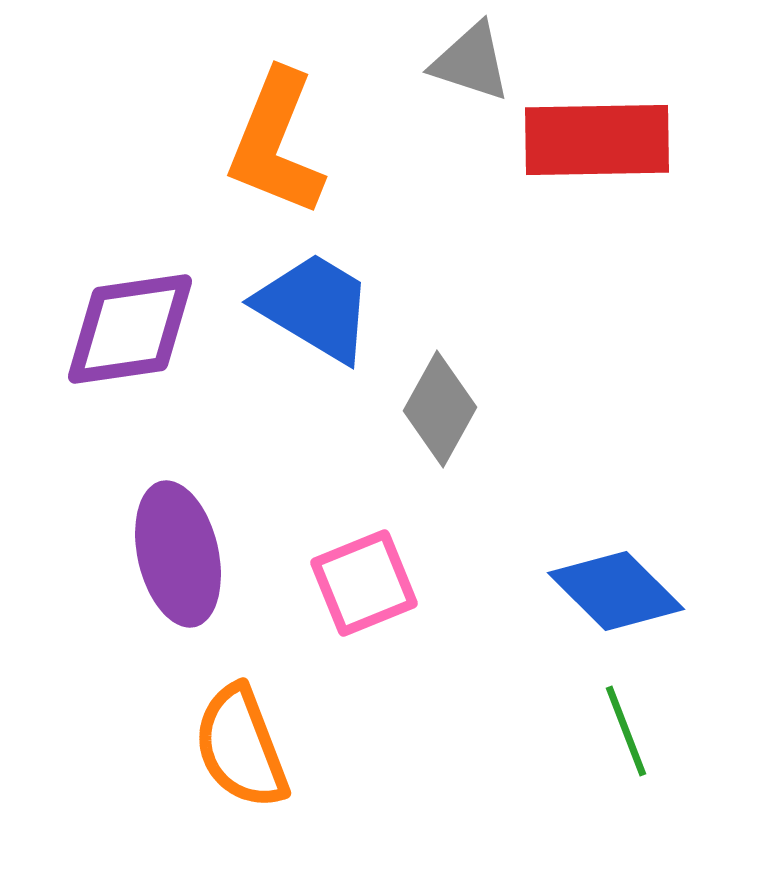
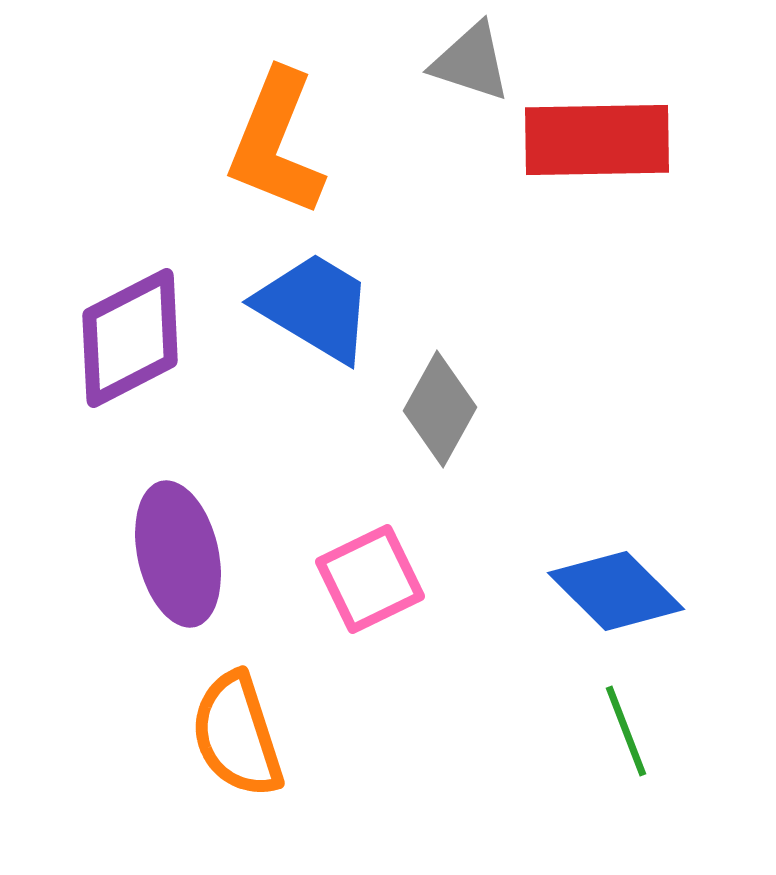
purple diamond: moved 9 px down; rotated 19 degrees counterclockwise
pink square: moved 6 px right, 4 px up; rotated 4 degrees counterclockwise
orange semicircle: moved 4 px left, 12 px up; rotated 3 degrees clockwise
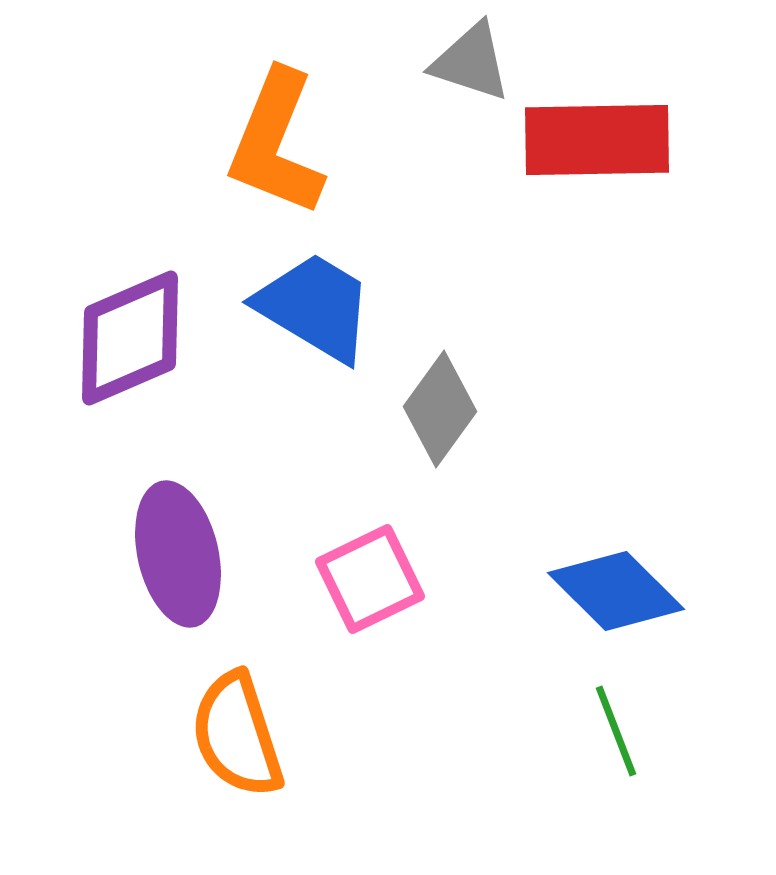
purple diamond: rotated 4 degrees clockwise
gray diamond: rotated 7 degrees clockwise
green line: moved 10 px left
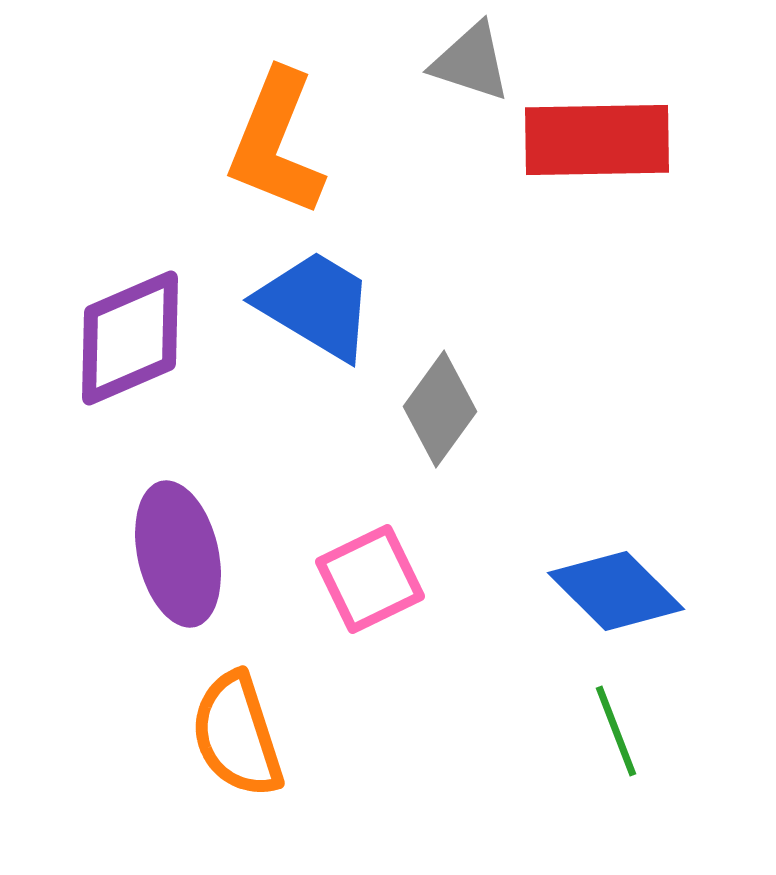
blue trapezoid: moved 1 px right, 2 px up
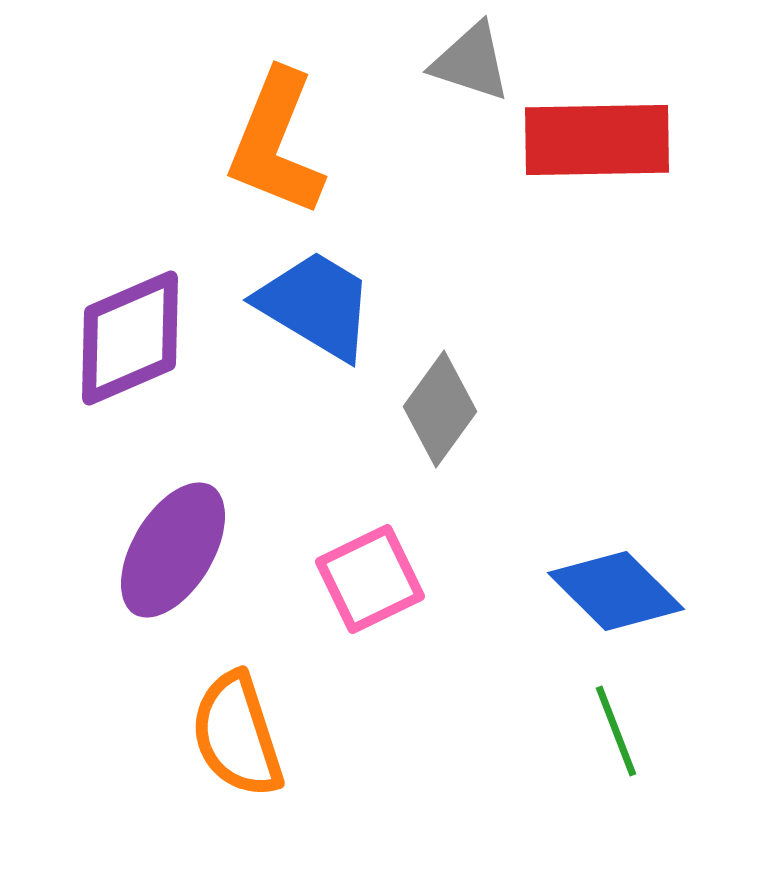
purple ellipse: moved 5 px left, 4 px up; rotated 44 degrees clockwise
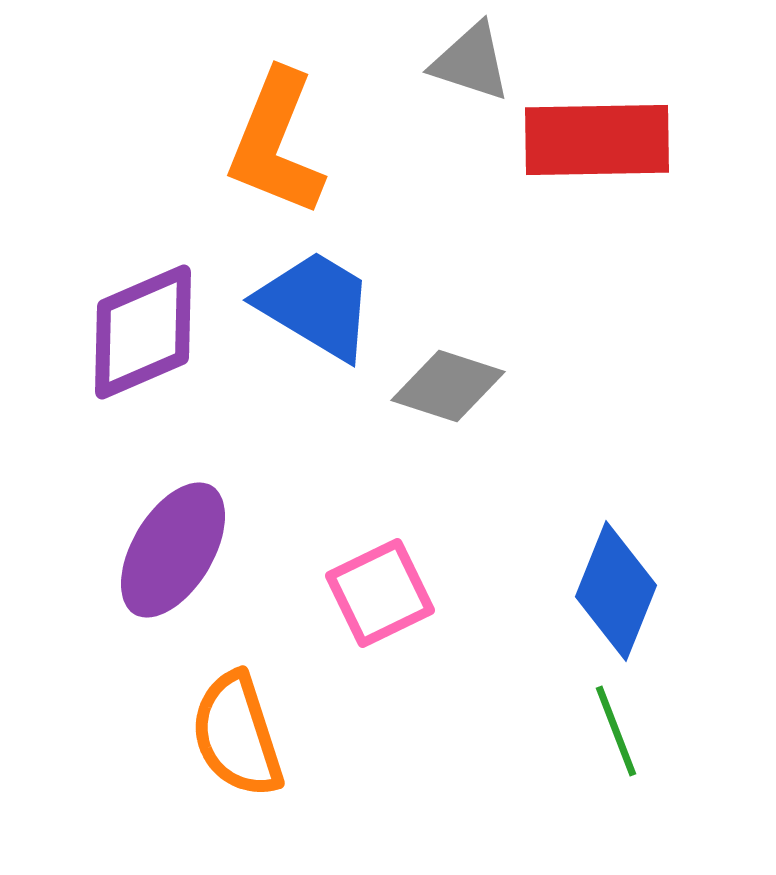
purple diamond: moved 13 px right, 6 px up
gray diamond: moved 8 px right, 23 px up; rotated 72 degrees clockwise
pink square: moved 10 px right, 14 px down
blue diamond: rotated 67 degrees clockwise
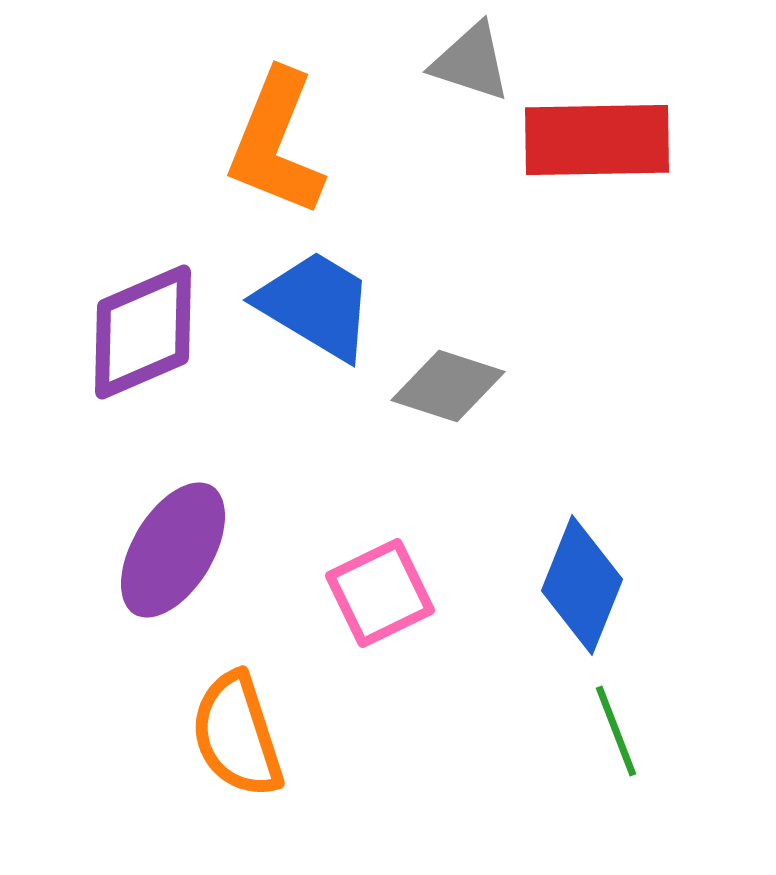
blue diamond: moved 34 px left, 6 px up
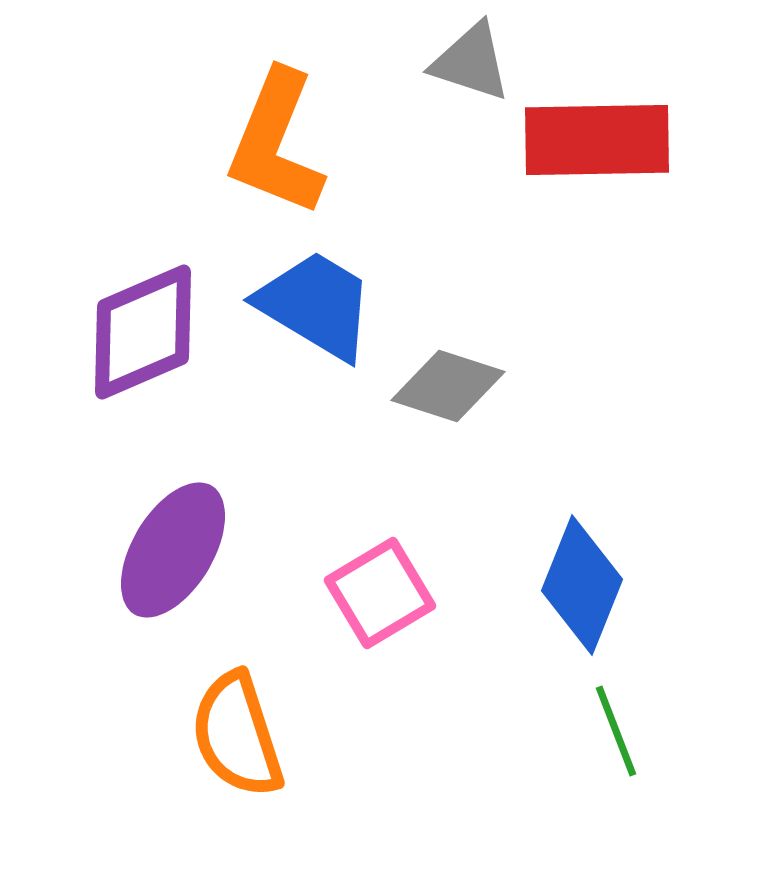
pink square: rotated 5 degrees counterclockwise
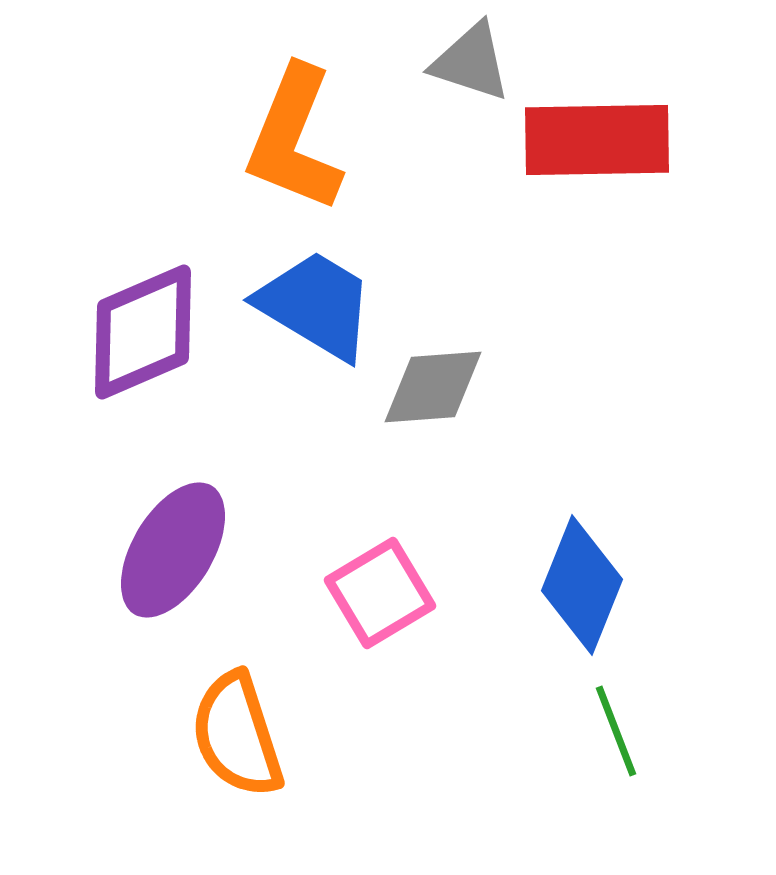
orange L-shape: moved 18 px right, 4 px up
gray diamond: moved 15 px left, 1 px down; rotated 22 degrees counterclockwise
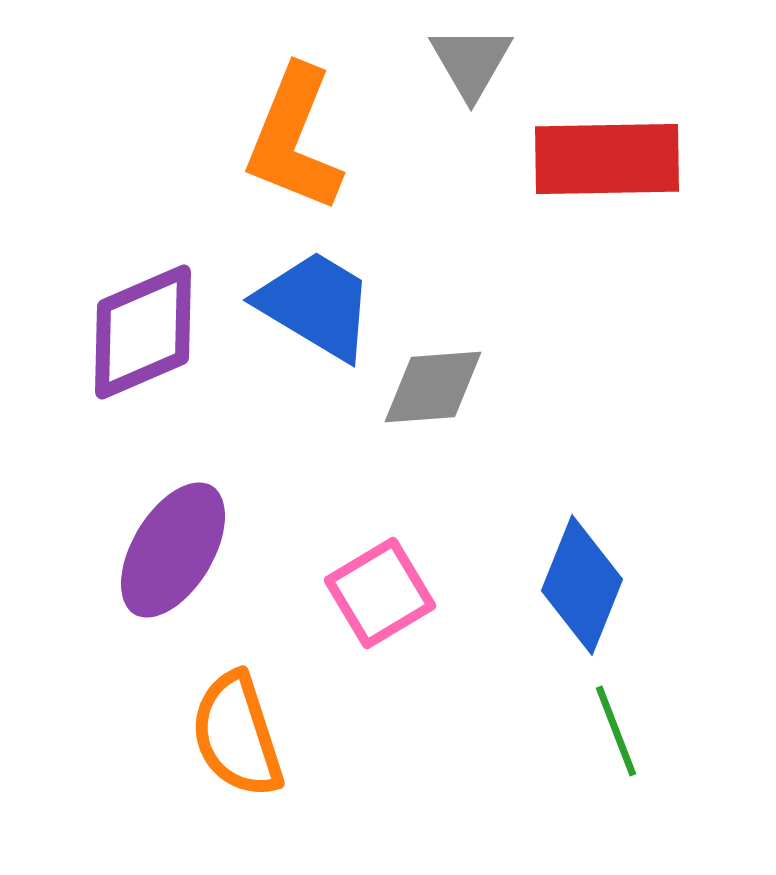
gray triangle: rotated 42 degrees clockwise
red rectangle: moved 10 px right, 19 px down
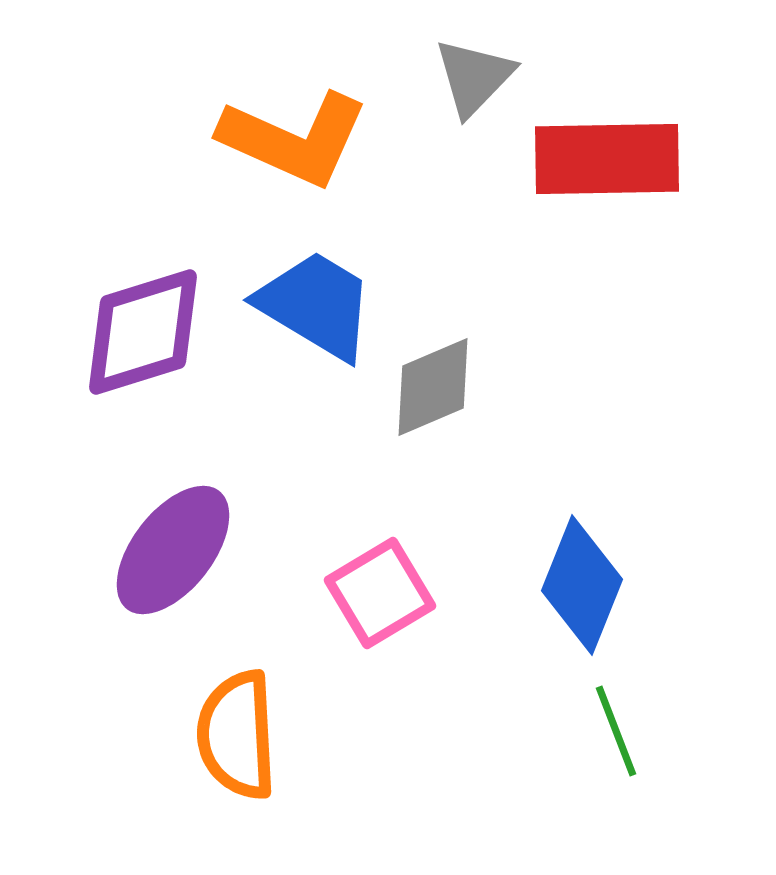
gray triangle: moved 3 px right, 15 px down; rotated 14 degrees clockwise
orange L-shape: rotated 88 degrees counterclockwise
purple diamond: rotated 6 degrees clockwise
gray diamond: rotated 19 degrees counterclockwise
purple ellipse: rotated 7 degrees clockwise
orange semicircle: rotated 15 degrees clockwise
